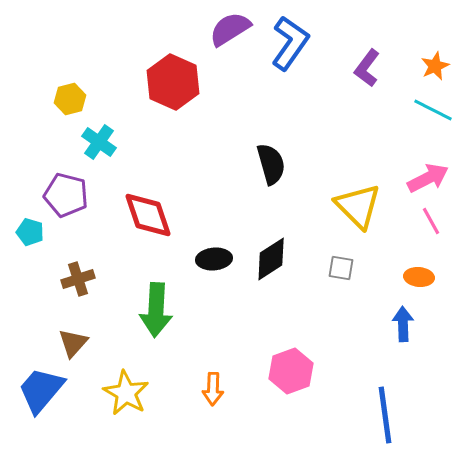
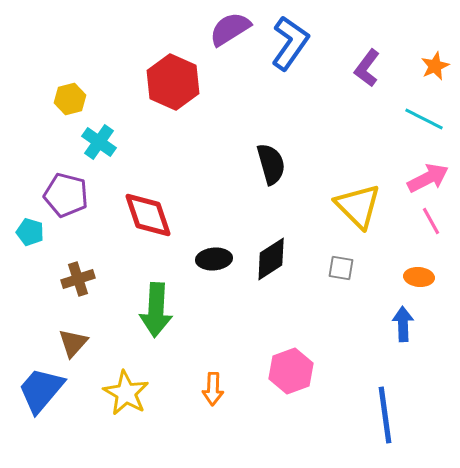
cyan line: moved 9 px left, 9 px down
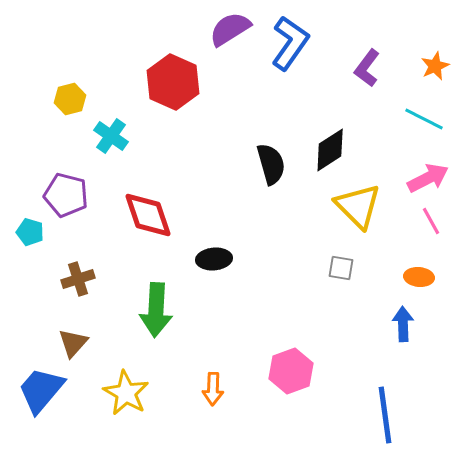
cyan cross: moved 12 px right, 6 px up
black diamond: moved 59 px right, 109 px up
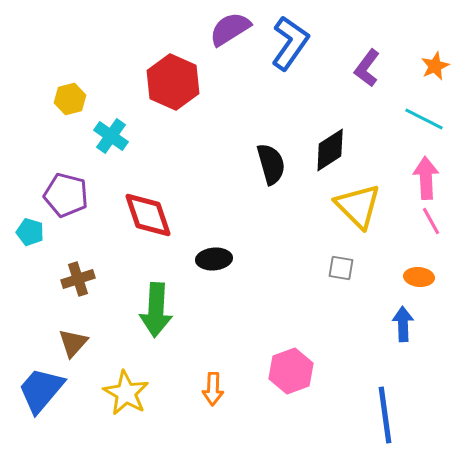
pink arrow: moved 2 px left; rotated 66 degrees counterclockwise
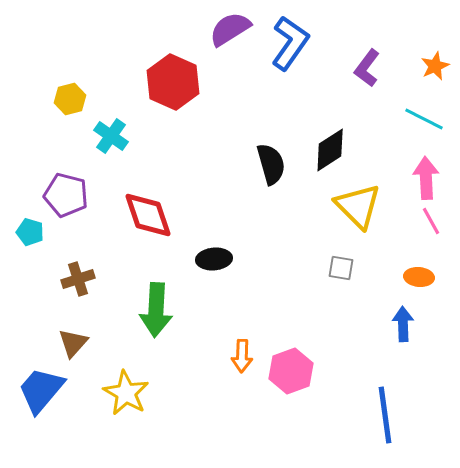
orange arrow: moved 29 px right, 33 px up
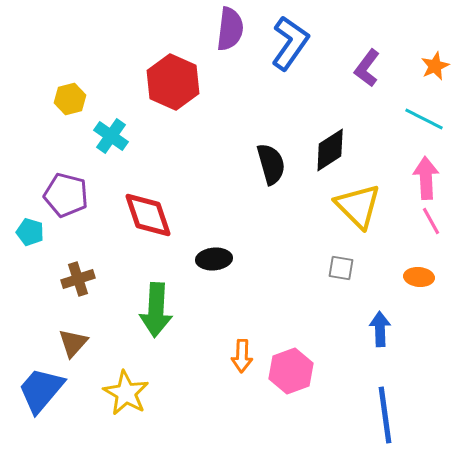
purple semicircle: rotated 129 degrees clockwise
blue arrow: moved 23 px left, 5 px down
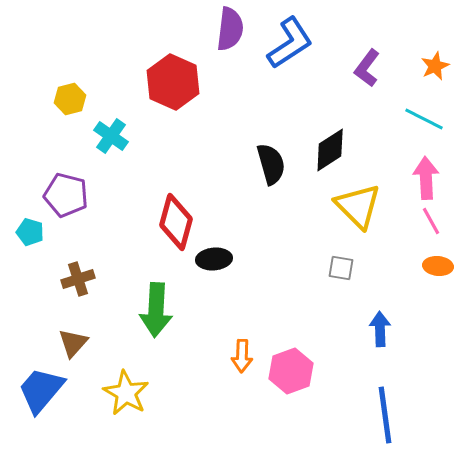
blue L-shape: rotated 22 degrees clockwise
red diamond: moved 28 px right, 7 px down; rotated 34 degrees clockwise
orange ellipse: moved 19 px right, 11 px up
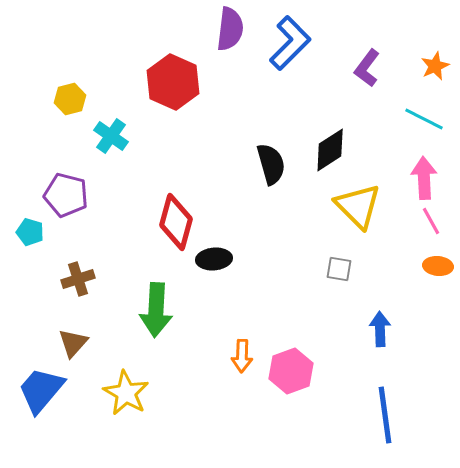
blue L-shape: rotated 12 degrees counterclockwise
pink arrow: moved 2 px left
gray square: moved 2 px left, 1 px down
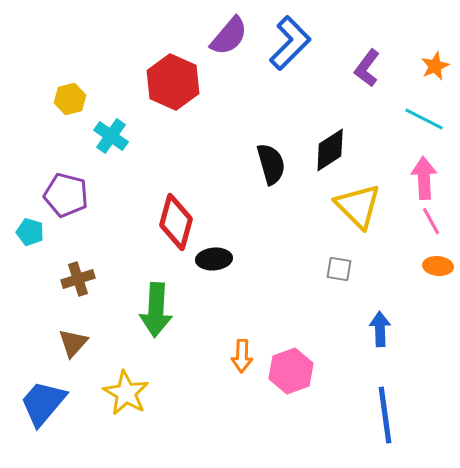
purple semicircle: moved 1 px left, 7 px down; rotated 33 degrees clockwise
blue trapezoid: moved 2 px right, 13 px down
